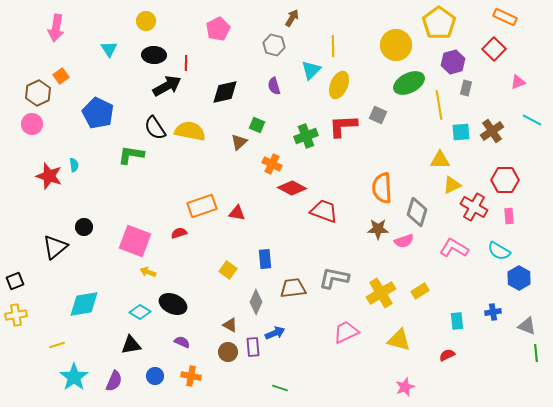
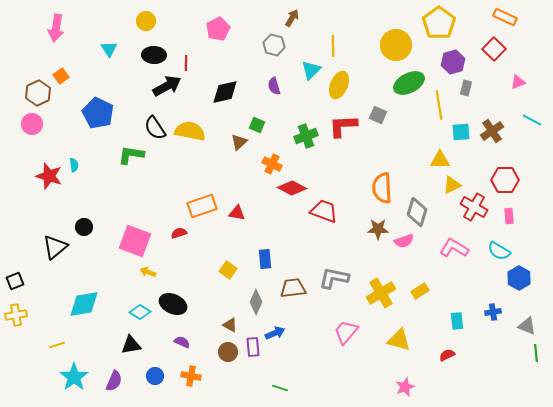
pink trapezoid at (346, 332): rotated 24 degrees counterclockwise
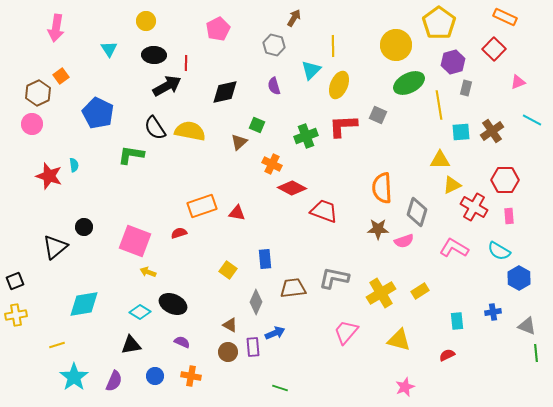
brown arrow at (292, 18): moved 2 px right
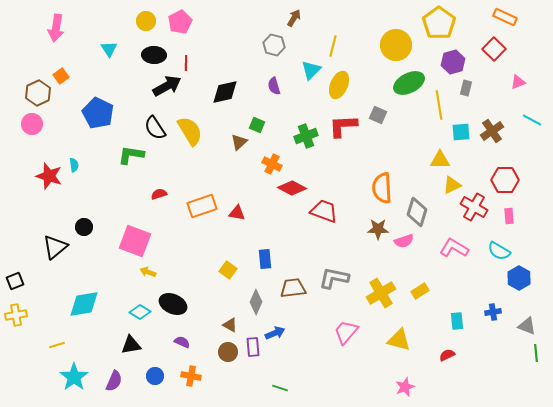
pink pentagon at (218, 29): moved 38 px left, 7 px up
yellow line at (333, 46): rotated 15 degrees clockwise
yellow semicircle at (190, 131): rotated 48 degrees clockwise
red semicircle at (179, 233): moved 20 px left, 39 px up
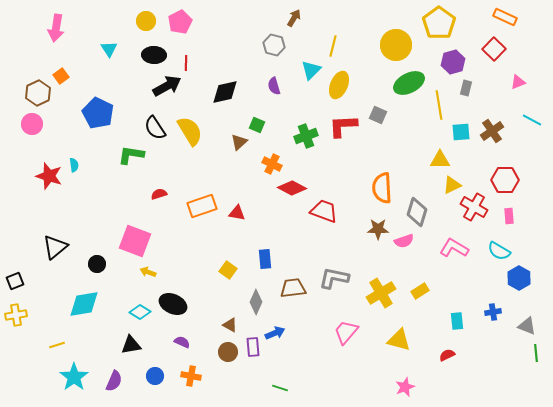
black circle at (84, 227): moved 13 px right, 37 px down
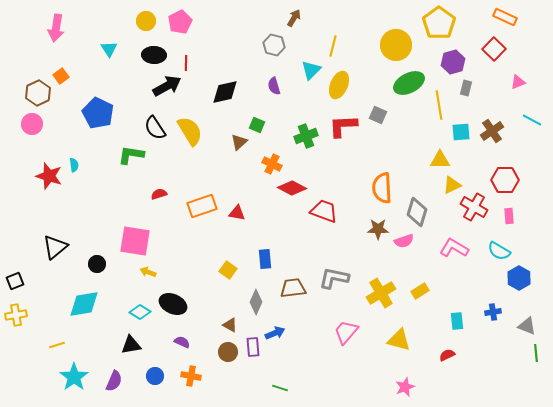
pink square at (135, 241): rotated 12 degrees counterclockwise
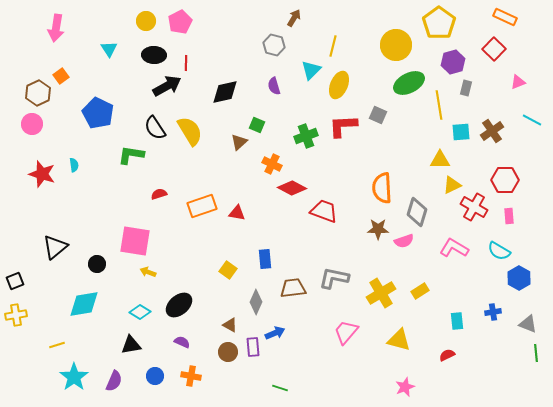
red star at (49, 176): moved 7 px left, 2 px up
black ellipse at (173, 304): moved 6 px right, 1 px down; rotated 64 degrees counterclockwise
gray triangle at (527, 326): moved 1 px right, 2 px up
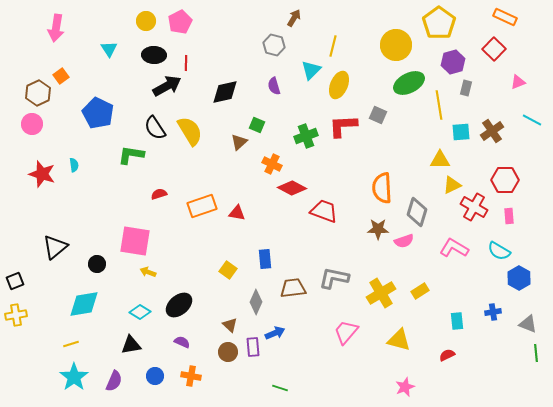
brown triangle at (230, 325): rotated 14 degrees clockwise
yellow line at (57, 345): moved 14 px right, 1 px up
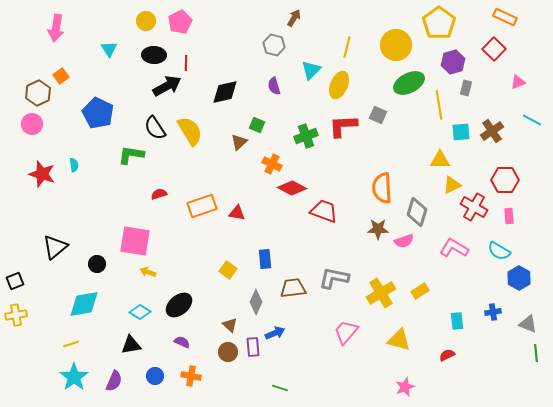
yellow line at (333, 46): moved 14 px right, 1 px down
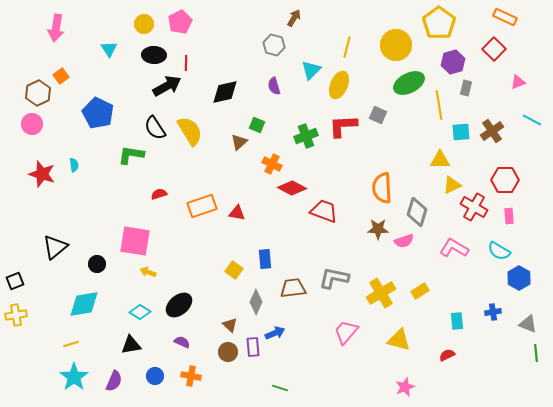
yellow circle at (146, 21): moved 2 px left, 3 px down
yellow square at (228, 270): moved 6 px right
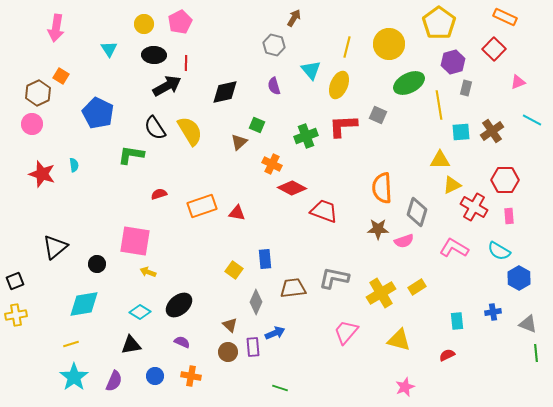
yellow circle at (396, 45): moved 7 px left, 1 px up
cyan triangle at (311, 70): rotated 25 degrees counterclockwise
orange square at (61, 76): rotated 21 degrees counterclockwise
yellow rectangle at (420, 291): moved 3 px left, 4 px up
